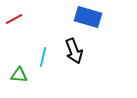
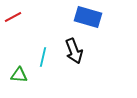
red line: moved 1 px left, 2 px up
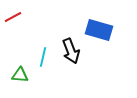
blue rectangle: moved 11 px right, 13 px down
black arrow: moved 3 px left
green triangle: moved 1 px right
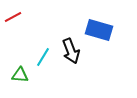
cyan line: rotated 18 degrees clockwise
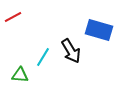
black arrow: rotated 10 degrees counterclockwise
